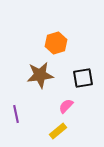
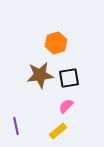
black square: moved 14 px left
purple line: moved 12 px down
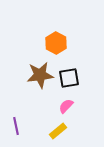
orange hexagon: rotated 15 degrees counterclockwise
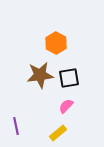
yellow rectangle: moved 2 px down
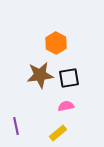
pink semicircle: rotated 35 degrees clockwise
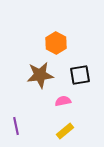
black square: moved 11 px right, 3 px up
pink semicircle: moved 3 px left, 5 px up
yellow rectangle: moved 7 px right, 2 px up
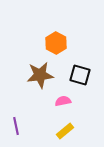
black square: rotated 25 degrees clockwise
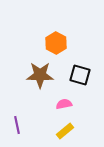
brown star: rotated 8 degrees clockwise
pink semicircle: moved 1 px right, 3 px down
purple line: moved 1 px right, 1 px up
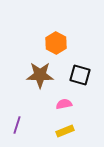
purple line: rotated 30 degrees clockwise
yellow rectangle: rotated 18 degrees clockwise
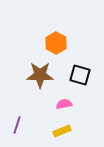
yellow rectangle: moved 3 px left
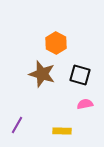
brown star: moved 2 px right, 1 px up; rotated 16 degrees clockwise
pink semicircle: moved 21 px right
purple line: rotated 12 degrees clockwise
yellow rectangle: rotated 24 degrees clockwise
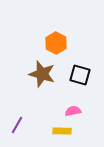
pink semicircle: moved 12 px left, 7 px down
